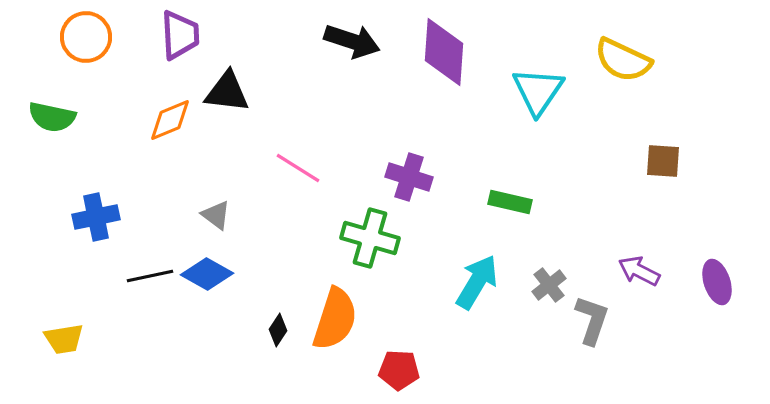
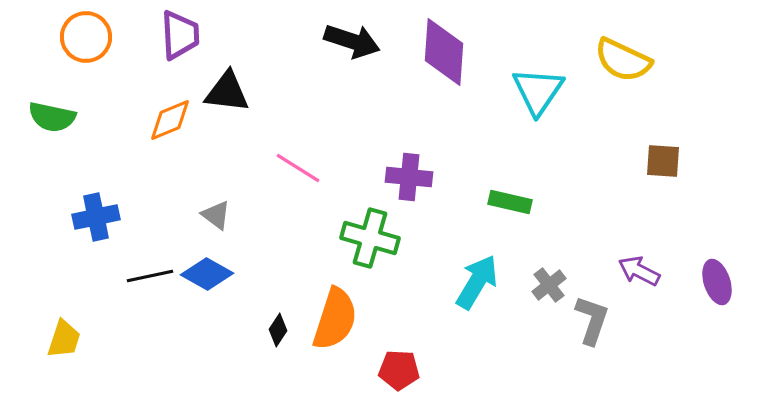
purple cross: rotated 12 degrees counterclockwise
yellow trapezoid: rotated 63 degrees counterclockwise
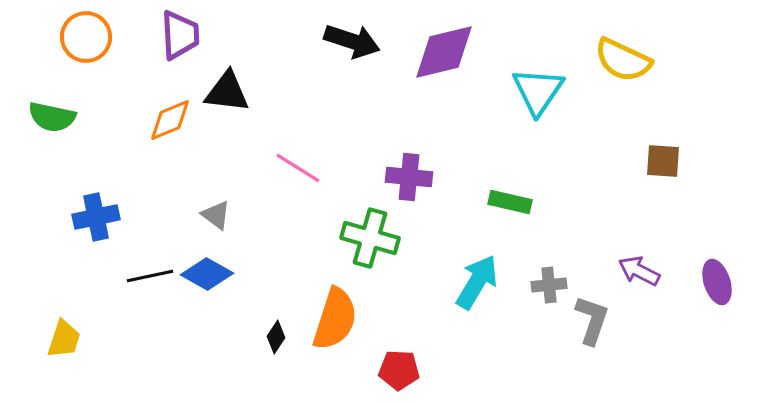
purple diamond: rotated 72 degrees clockwise
gray cross: rotated 32 degrees clockwise
black diamond: moved 2 px left, 7 px down
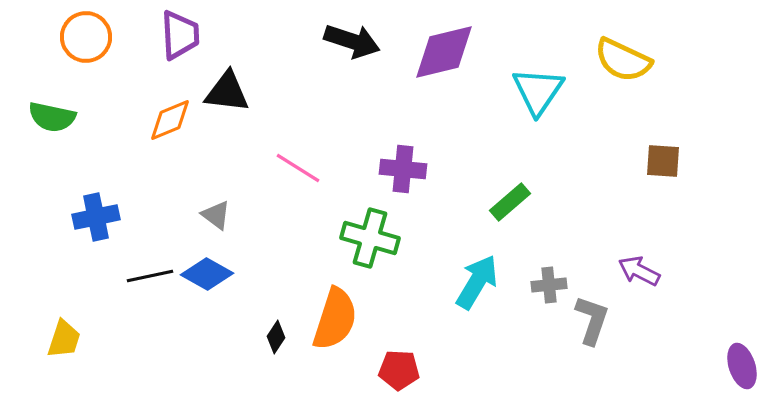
purple cross: moved 6 px left, 8 px up
green rectangle: rotated 54 degrees counterclockwise
purple ellipse: moved 25 px right, 84 px down
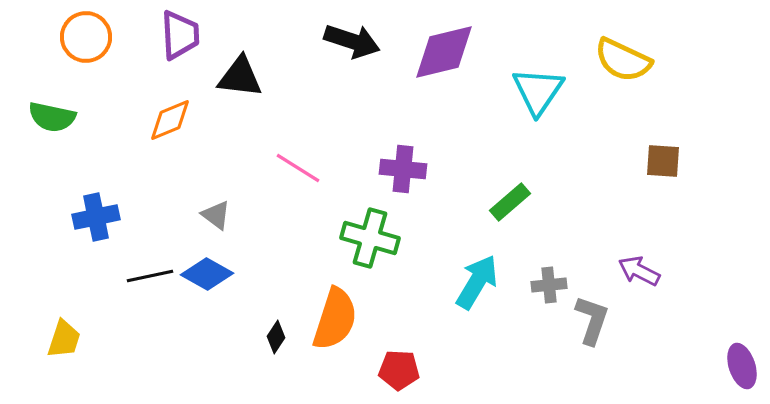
black triangle: moved 13 px right, 15 px up
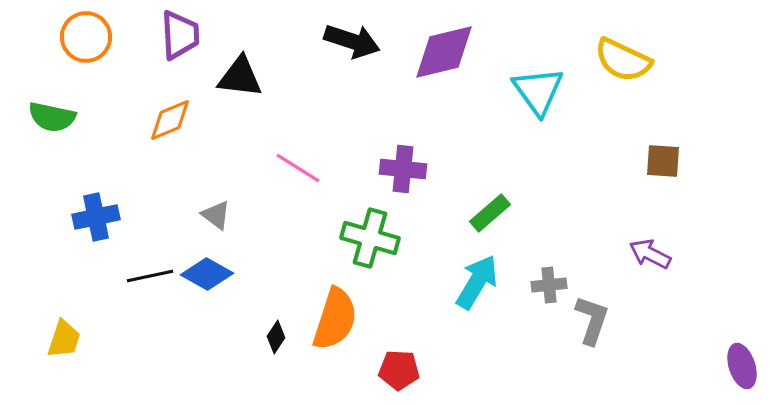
cyan triangle: rotated 10 degrees counterclockwise
green rectangle: moved 20 px left, 11 px down
purple arrow: moved 11 px right, 17 px up
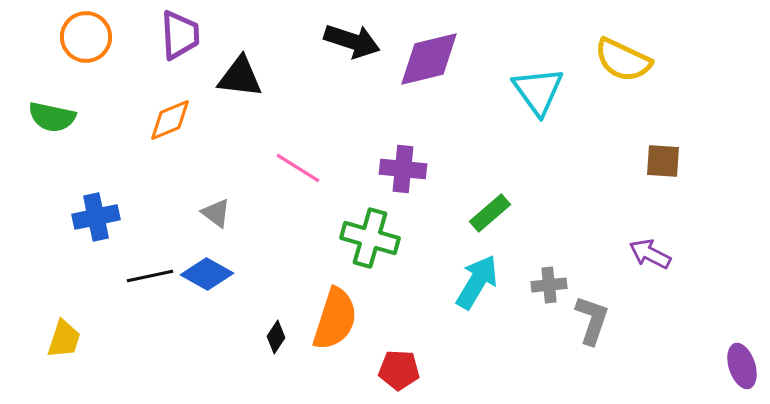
purple diamond: moved 15 px left, 7 px down
gray triangle: moved 2 px up
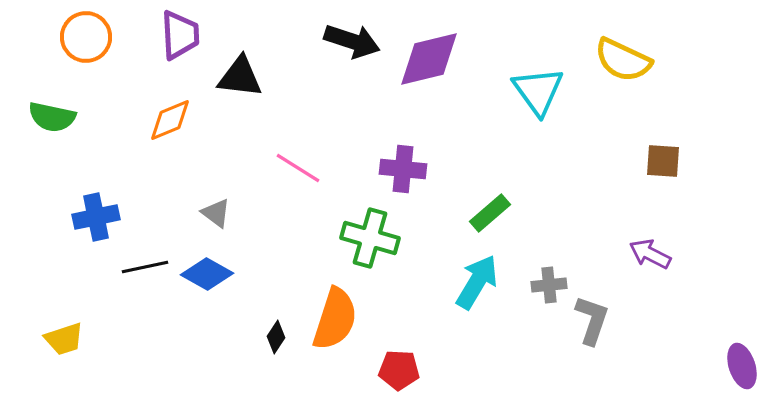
black line: moved 5 px left, 9 px up
yellow trapezoid: rotated 54 degrees clockwise
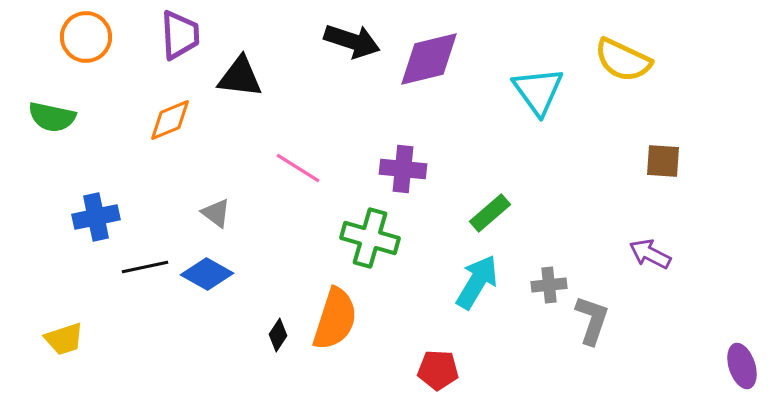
black diamond: moved 2 px right, 2 px up
red pentagon: moved 39 px right
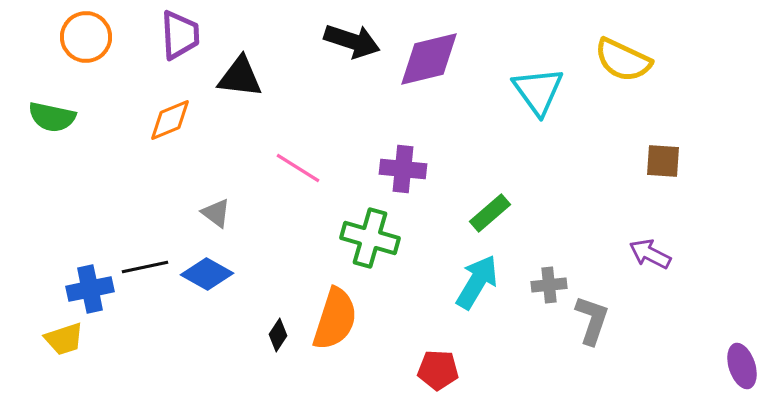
blue cross: moved 6 px left, 72 px down
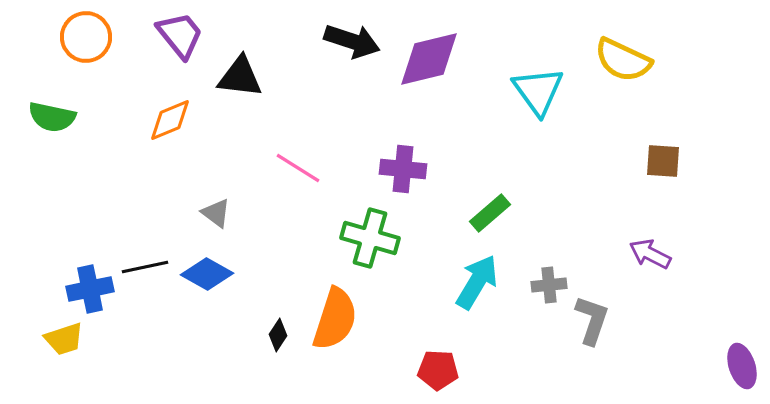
purple trapezoid: rotated 36 degrees counterclockwise
